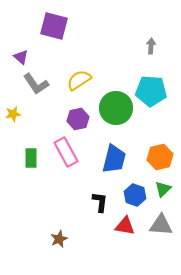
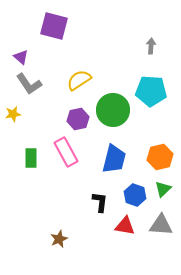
gray L-shape: moved 7 px left
green circle: moved 3 px left, 2 px down
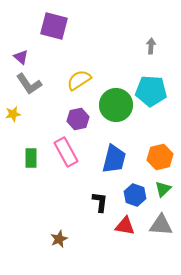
green circle: moved 3 px right, 5 px up
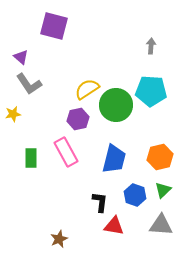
yellow semicircle: moved 8 px right, 9 px down
green triangle: moved 1 px down
red triangle: moved 11 px left
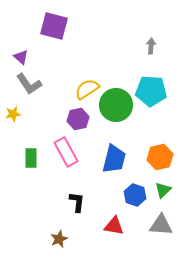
black L-shape: moved 23 px left
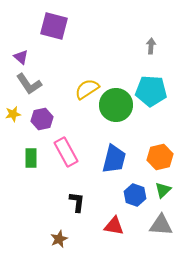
purple hexagon: moved 36 px left
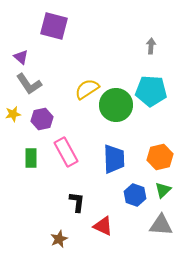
blue trapezoid: rotated 16 degrees counterclockwise
red triangle: moved 11 px left; rotated 15 degrees clockwise
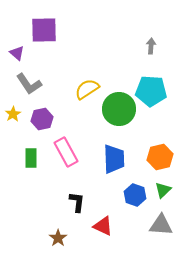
purple square: moved 10 px left, 4 px down; rotated 16 degrees counterclockwise
purple triangle: moved 4 px left, 4 px up
green circle: moved 3 px right, 4 px down
yellow star: rotated 21 degrees counterclockwise
brown star: moved 1 px left, 1 px up; rotated 12 degrees counterclockwise
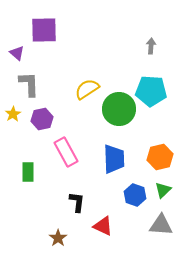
gray L-shape: rotated 148 degrees counterclockwise
green rectangle: moved 3 px left, 14 px down
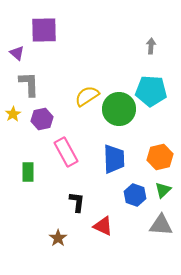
yellow semicircle: moved 7 px down
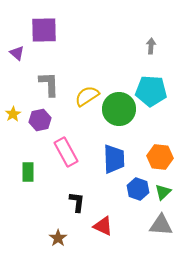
gray L-shape: moved 20 px right
purple hexagon: moved 2 px left, 1 px down
orange hexagon: rotated 20 degrees clockwise
green triangle: moved 2 px down
blue hexagon: moved 3 px right, 6 px up
